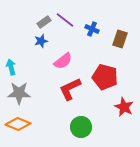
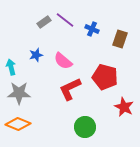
blue star: moved 5 px left, 14 px down
pink semicircle: rotated 78 degrees clockwise
green circle: moved 4 px right
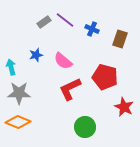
orange diamond: moved 2 px up
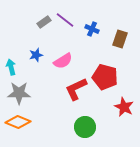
pink semicircle: rotated 72 degrees counterclockwise
red L-shape: moved 6 px right
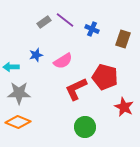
brown rectangle: moved 3 px right
cyan arrow: rotated 77 degrees counterclockwise
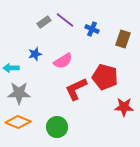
blue star: moved 1 px left, 1 px up
cyan arrow: moved 1 px down
red star: rotated 24 degrees counterclockwise
green circle: moved 28 px left
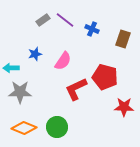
gray rectangle: moved 1 px left, 2 px up
pink semicircle: rotated 24 degrees counterclockwise
gray star: moved 1 px right, 1 px up
orange diamond: moved 6 px right, 6 px down
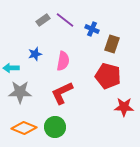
brown rectangle: moved 11 px left, 5 px down
pink semicircle: rotated 24 degrees counterclockwise
red pentagon: moved 3 px right, 1 px up
red L-shape: moved 14 px left, 4 px down
green circle: moved 2 px left
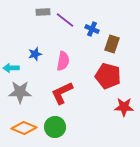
gray rectangle: moved 8 px up; rotated 32 degrees clockwise
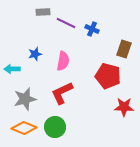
purple line: moved 1 px right, 3 px down; rotated 12 degrees counterclockwise
brown rectangle: moved 12 px right, 5 px down
cyan arrow: moved 1 px right, 1 px down
gray star: moved 5 px right, 7 px down; rotated 15 degrees counterclockwise
